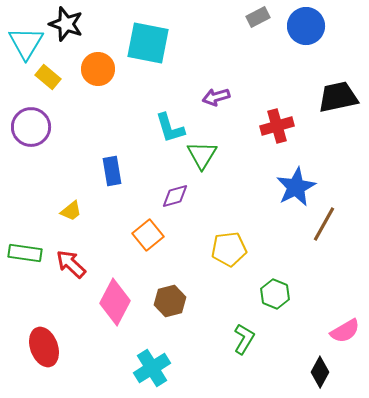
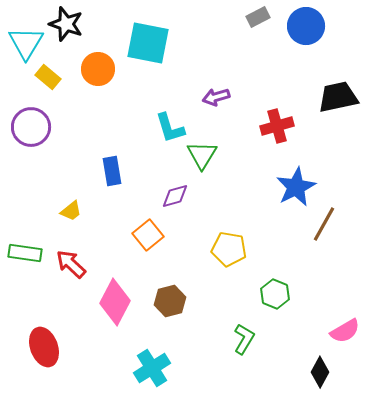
yellow pentagon: rotated 16 degrees clockwise
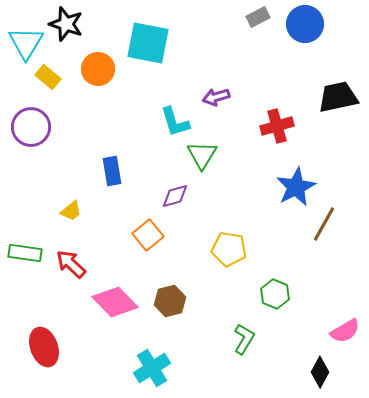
blue circle: moved 1 px left, 2 px up
cyan L-shape: moved 5 px right, 6 px up
pink diamond: rotated 72 degrees counterclockwise
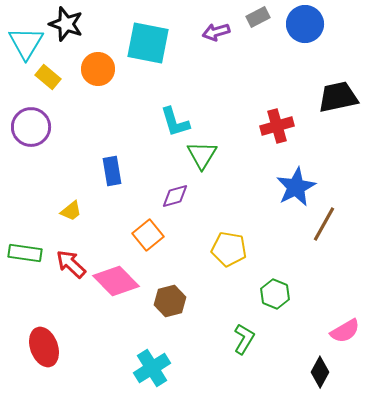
purple arrow: moved 65 px up
pink diamond: moved 1 px right, 21 px up
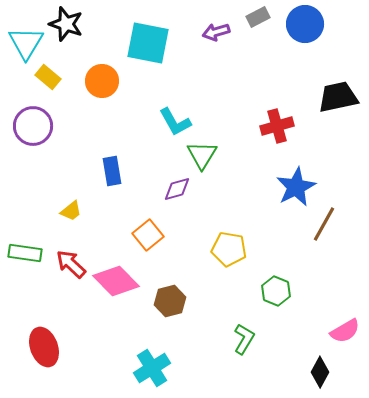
orange circle: moved 4 px right, 12 px down
cyan L-shape: rotated 12 degrees counterclockwise
purple circle: moved 2 px right, 1 px up
purple diamond: moved 2 px right, 7 px up
green hexagon: moved 1 px right, 3 px up
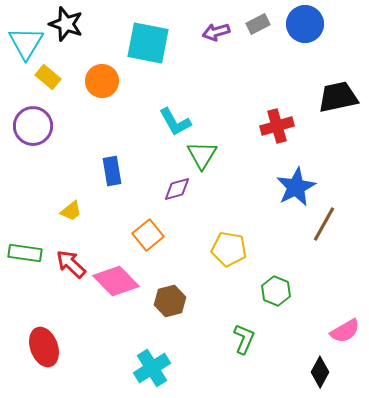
gray rectangle: moved 7 px down
green L-shape: rotated 8 degrees counterclockwise
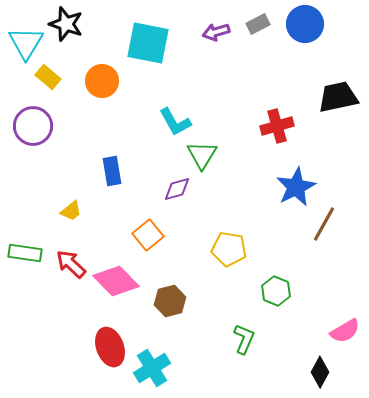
red ellipse: moved 66 px right
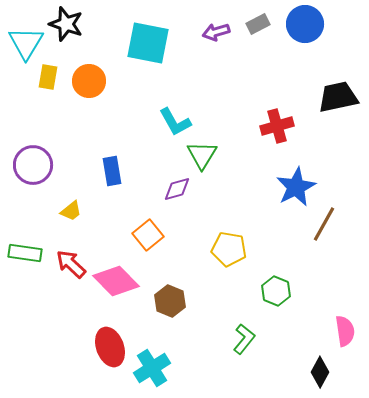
yellow rectangle: rotated 60 degrees clockwise
orange circle: moved 13 px left
purple circle: moved 39 px down
brown hexagon: rotated 24 degrees counterclockwise
pink semicircle: rotated 68 degrees counterclockwise
green L-shape: rotated 16 degrees clockwise
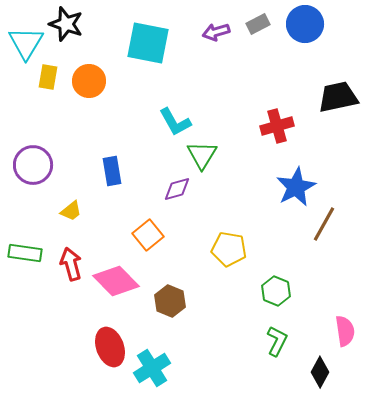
red arrow: rotated 32 degrees clockwise
green L-shape: moved 33 px right, 2 px down; rotated 12 degrees counterclockwise
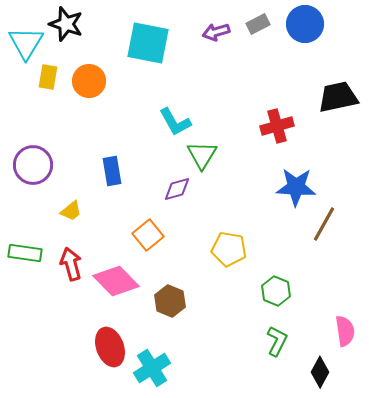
blue star: rotated 30 degrees clockwise
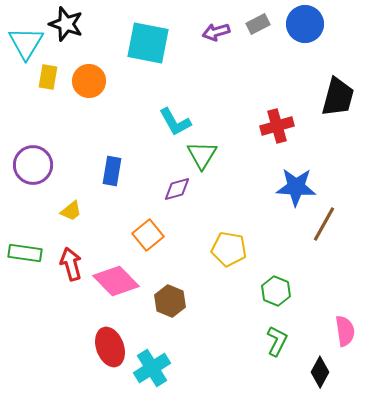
black trapezoid: rotated 117 degrees clockwise
blue rectangle: rotated 20 degrees clockwise
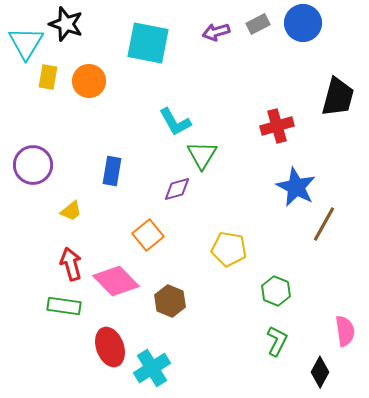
blue circle: moved 2 px left, 1 px up
blue star: rotated 24 degrees clockwise
green rectangle: moved 39 px right, 53 px down
